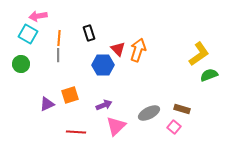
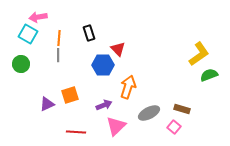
pink arrow: moved 1 px down
orange arrow: moved 10 px left, 37 px down
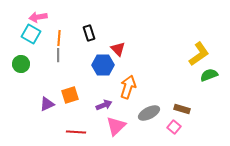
cyan square: moved 3 px right
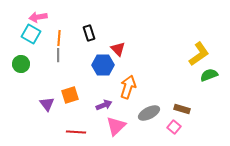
purple triangle: rotated 42 degrees counterclockwise
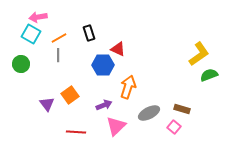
orange line: rotated 56 degrees clockwise
red triangle: rotated 21 degrees counterclockwise
orange square: rotated 18 degrees counterclockwise
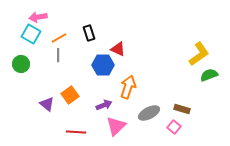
purple triangle: rotated 14 degrees counterclockwise
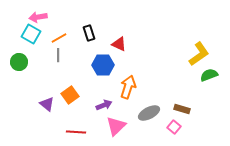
red triangle: moved 1 px right, 5 px up
green circle: moved 2 px left, 2 px up
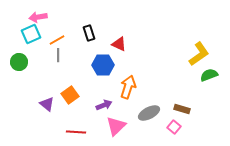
cyan square: rotated 36 degrees clockwise
orange line: moved 2 px left, 2 px down
